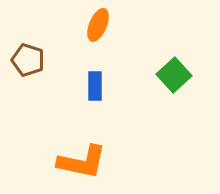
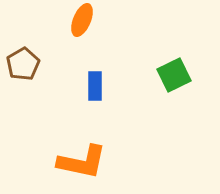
orange ellipse: moved 16 px left, 5 px up
brown pentagon: moved 5 px left, 4 px down; rotated 24 degrees clockwise
green square: rotated 16 degrees clockwise
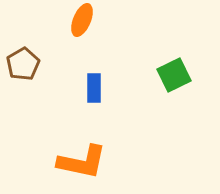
blue rectangle: moved 1 px left, 2 px down
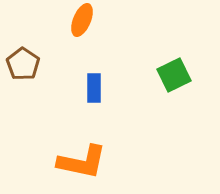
brown pentagon: rotated 8 degrees counterclockwise
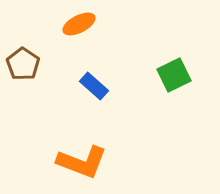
orange ellipse: moved 3 px left, 4 px down; rotated 40 degrees clockwise
blue rectangle: moved 2 px up; rotated 48 degrees counterclockwise
orange L-shape: rotated 9 degrees clockwise
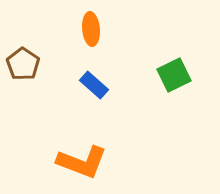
orange ellipse: moved 12 px right, 5 px down; rotated 68 degrees counterclockwise
blue rectangle: moved 1 px up
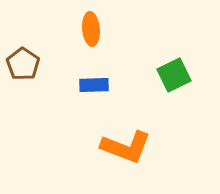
blue rectangle: rotated 44 degrees counterclockwise
orange L-shape: moved 44 px right, 15 px up
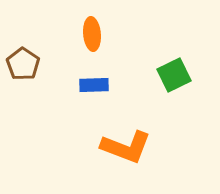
orange ellipse: moved 1 px right, 5 px down
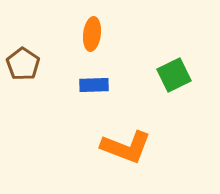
orange ellipse: rotated 12 degrees clockwise
